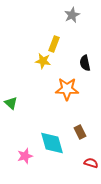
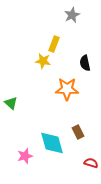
brown rectangle: moved 2 px left
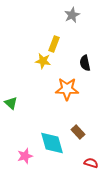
brown rectangle: rotated 16 degrees counterclockwise
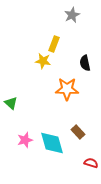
pink star: moved 16 px up
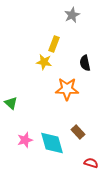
yellow star: moved 1 px right, 1 px down
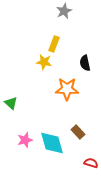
gray star: moved 8 px left, 4 px up
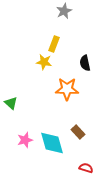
red semicircle: moved 5 px left, 5 px down
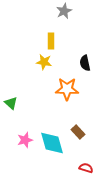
yellow rectangle: moved 3 px left, 3 px up; rotated 21 degrees counterclockwise
